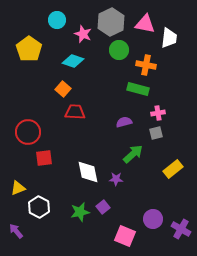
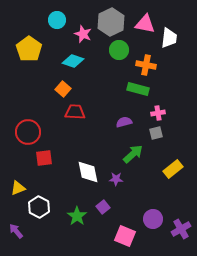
green star: moved 3 px left, 4 px down; rotated 24 degrees counterclockwise
purple cross: rotated 30 degrees clockwise
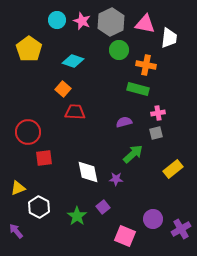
pink star: moved 1 px left, 13 px up
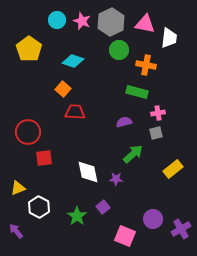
green rectangle: moved 1 px left, 3 px down
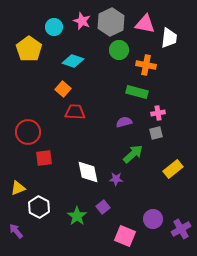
cyan circle: moved 3 px left, 7 px down
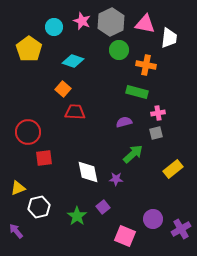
white hexagon: rotated 20 degrees clockwise
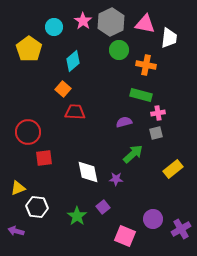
pink star: moved 1 px right; rotated 12 degrees clockwise
cyan diamond: rotated 60 degrees counterclockwise
green rectangle: moved 4 px right, 3 px down
white hexagon: moved 2 px left; rotated 20 degrees clockwise
purple arrow: rotated 35 degrees counterclockwise
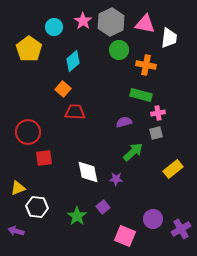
green arrow: moved 2 px up
